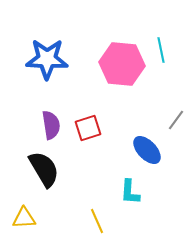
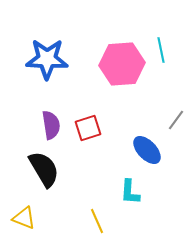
pink hexagon: rotated 9 degrees counterclockwise
yellow triangle: rotated 25 degrees clockwise
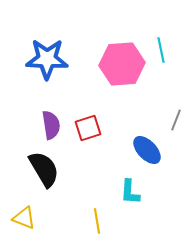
gray line: rotated 15 degrees counterclockwise
yellow line: rotated 15 degrees clockwise
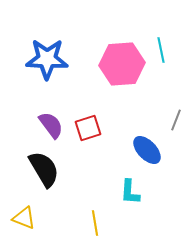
purple semicircle: rotated 28 degrees counterclockwise
yellow line: moved 2 px left, 2 px down
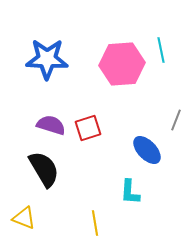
purple semicircle: rotated 36 degrees counterclockwise
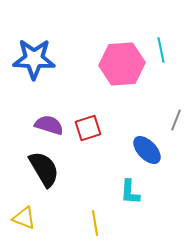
blue star: moved 13 px left
purple semicircle: moved 2 px left
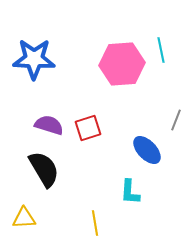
yellow triangle: rotated 25 degrees counterclockwise
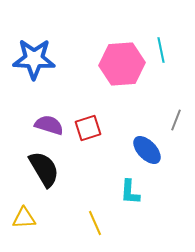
yellow line: rotated 15 degrees counterclockwise
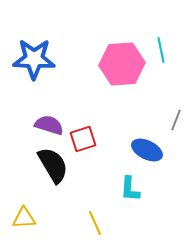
red square: moved 5 px left, 11 px down
blue ellipse: rotated 20 degrees counterclockwise
black semicircle: moved 9 px right, 4 px up
cyan L-shape: moved 3 px up
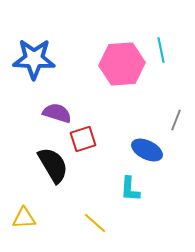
purple semicircle: moved 8 px right, 12 px up
yellow line: rotated 25 degrees counterclockwise
